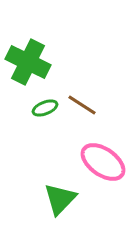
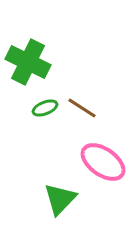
brown line: moved 3 px down
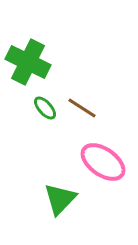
green ellipse: rotated 70 degrees clockwise
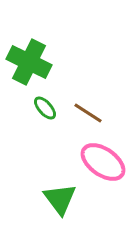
green cross: moved 1 px right
brown line: moved 6 px right, 5 px down
green triangle: rotated 21 degrees counterclockwise
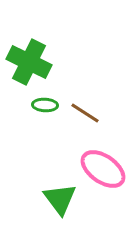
green ellipse: moved 3 px up; rotated 45 degrees counterclockwise
brown line: moved 3 px left
pink ellipse: moved 7 px down
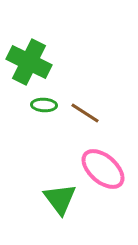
green ellipse: moved 1 px left
pink ellipse: rotated 6 degrees clockwise
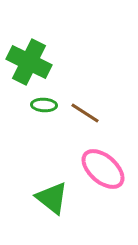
green triangle: moved 8 px left, 1 px up; rotated 15 degrees counterclockwise
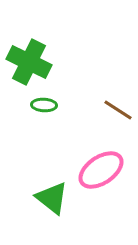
brown line: moved 33 px right, 3 px up
pink ellipse: moved 2 px left, 1 px down; rotated 75 degrees counterclockwise
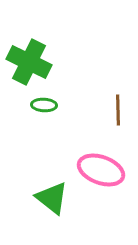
brown line: rotated 56 degrees clockwise
pink ellipse: rotated 54 degrees clockwise
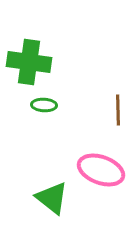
green cross: rotated 18 degrees counterclockwise
